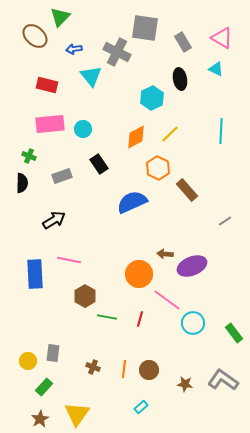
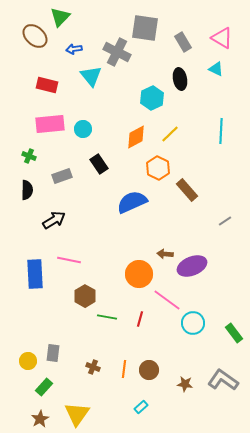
black semicircle at (22, 183): moved 5 px right, 7 px down
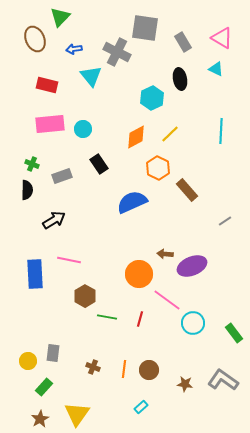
brown ellipse at (35, 36): moved 3 px down; rotated 25 degrees clockwise
green cross at (29, 156): moved 3 px right, 8 px down
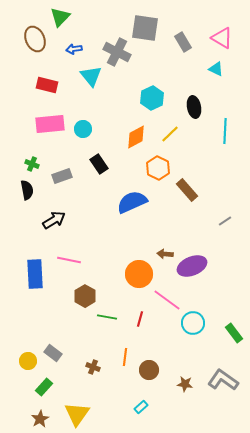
black ellipse at (180, 79): moved 14 px right, 28 px down
cyan line at (221, 131): moved 4 px right
black semicircle at (27, 190): rotated 12 degrees counterclockwise
gray rectangle at (53, 353): rotated 60 degrees counterclockwise
orange line at (124, 369): moved 1 px right, 12 px up
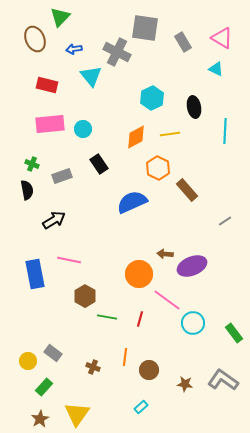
yellow line at (170, 134): rotated 36 degrees clockwise
blue rectangle at (35, 274): rotated 8 degrees counterclockwise
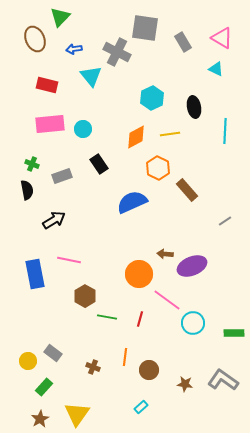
green rectangle at (234, 333): rotated 54 degrees counterclockwise
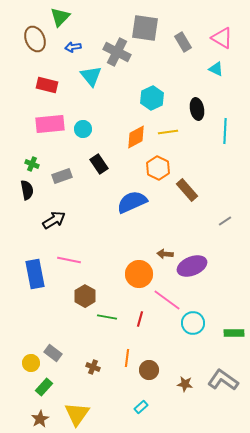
blue arrow at (74, 49): moved 1 px left, 2 px up
black ellipse at (194, 107): moved 3 px right, 2 px down
yellow line at (170, 134): moved 2 px left, 2 px up
orange line at (125, 357): moved 2 px right, 1 px down
yellow circle at (28, 361): moved 3 px right, 2 px down
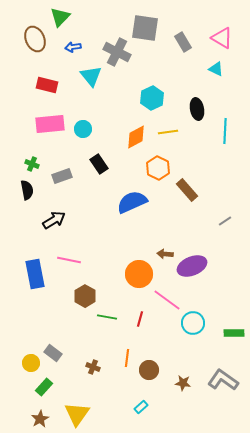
brown star at (185, 384): moved 2 px left, 1 px up
